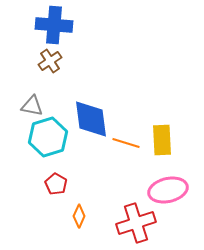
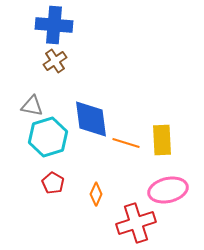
brown cross: moved 5 px right
red pentagon: moved 3 px left, 1 px up
orange diamond: moved 17 px right, 22 px up
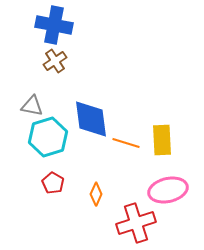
blue cross: rotated 6 degrees clockwise
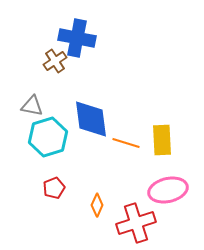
blue cross: moved 23 px right, 13 px down
red pentagon: moved 1 px right, 5 px down; rotated 20 degrees clockwise
orange diamond: moved 1 px right, 11 px down
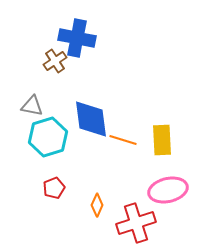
orange line: moved 3 px left, 3 px up
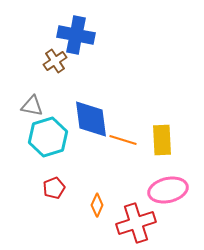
blue cross: moved 1 px left, 3 px up
